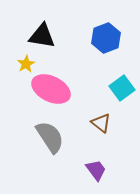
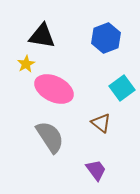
pink ellipse: moved 3 px right
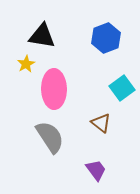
pink ellipse: rotated 63 degrees clockwise
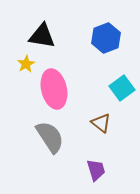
pink ellipse: rotated 12 degrees counterclockwise
purple trapezoid: rotated 20 degrees clockwise
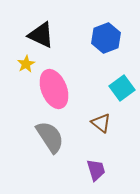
black triangle: moved 1 px left, 1 px up; rotated 16 degrees clockwise
pink ellipse: rotated 9 degrees counterclockwise
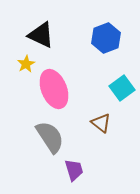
purple trapezoid: moved 22 px left
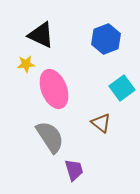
blue hexagon: moved 1 px down
yellow star: rotated 24 degrees clockwise
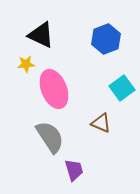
brown triangle: rotated 15 degrees counterclockwise
